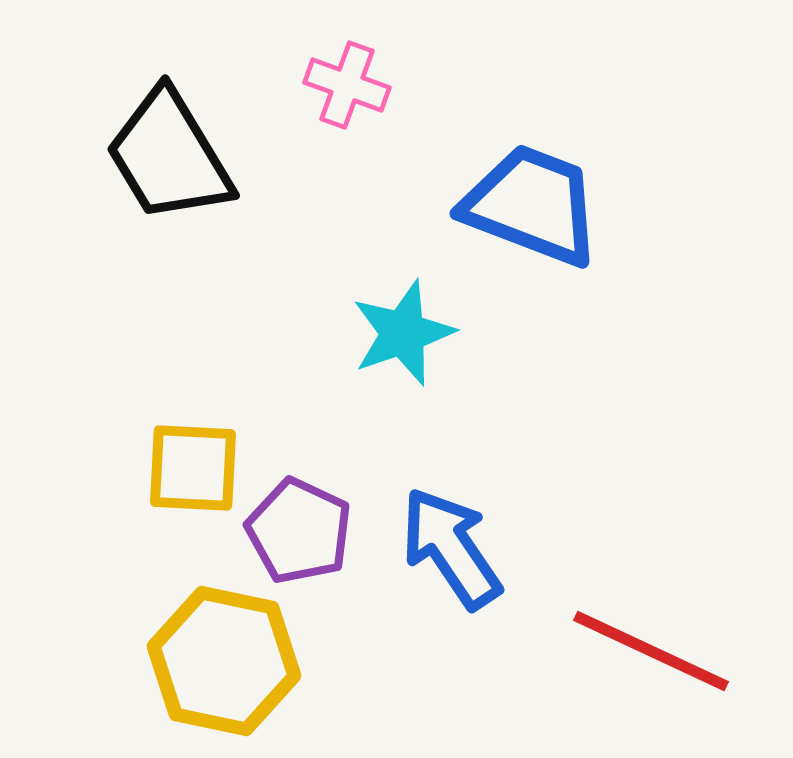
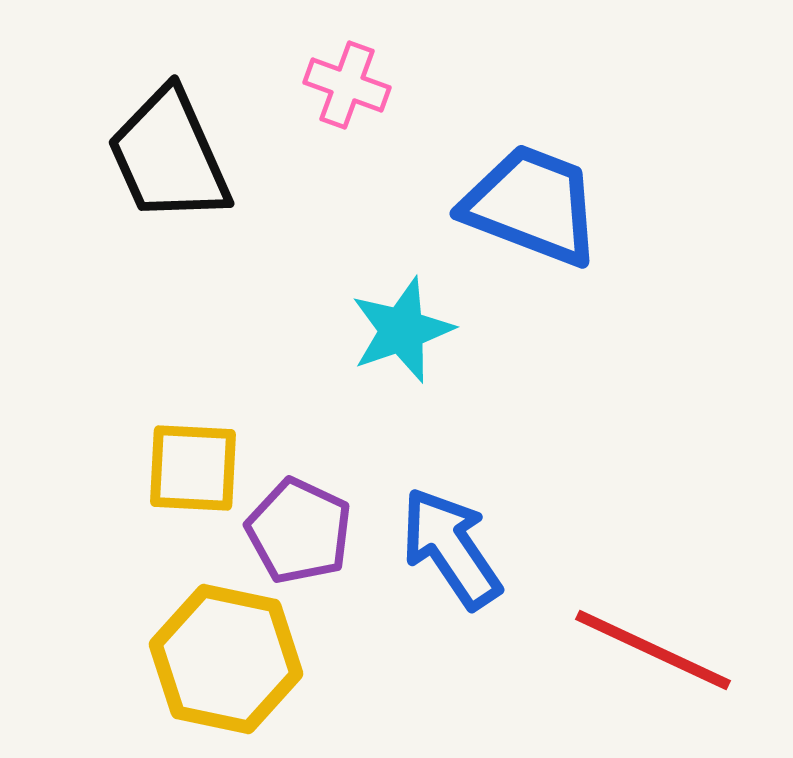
black trapezoid: rotated 7 degrees clockwise
cyan star: moved 1 px left, 3 px up
red line: moved 2 px right, 1 px up
yellow hexagon: moved 2 px right, 2 px up
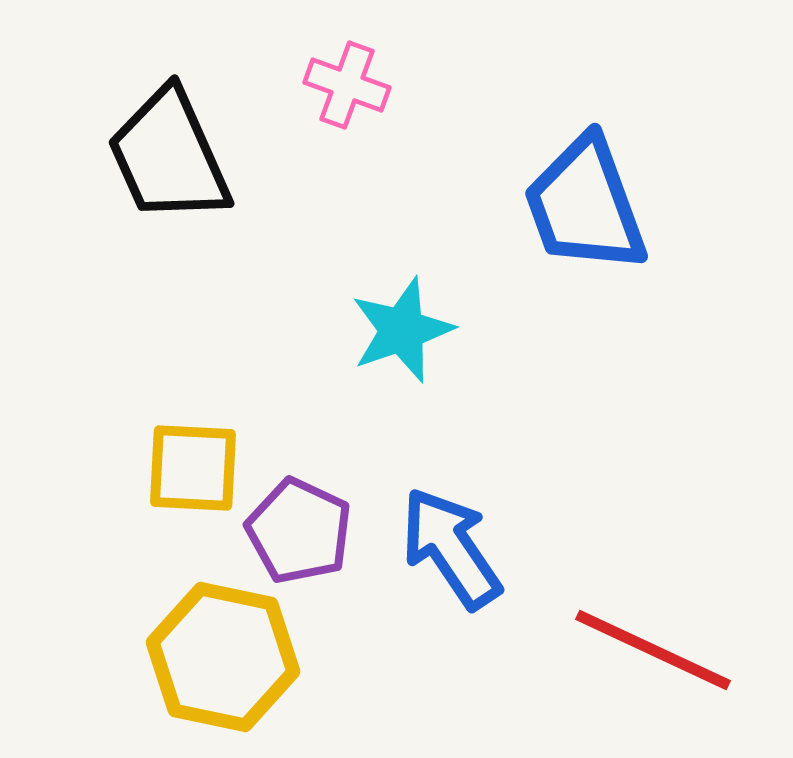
blue trapezoid: moved 53 px right; rotated 131 degrees counterclockwise
yellow hexagon: moved 3 px left, 2 px up
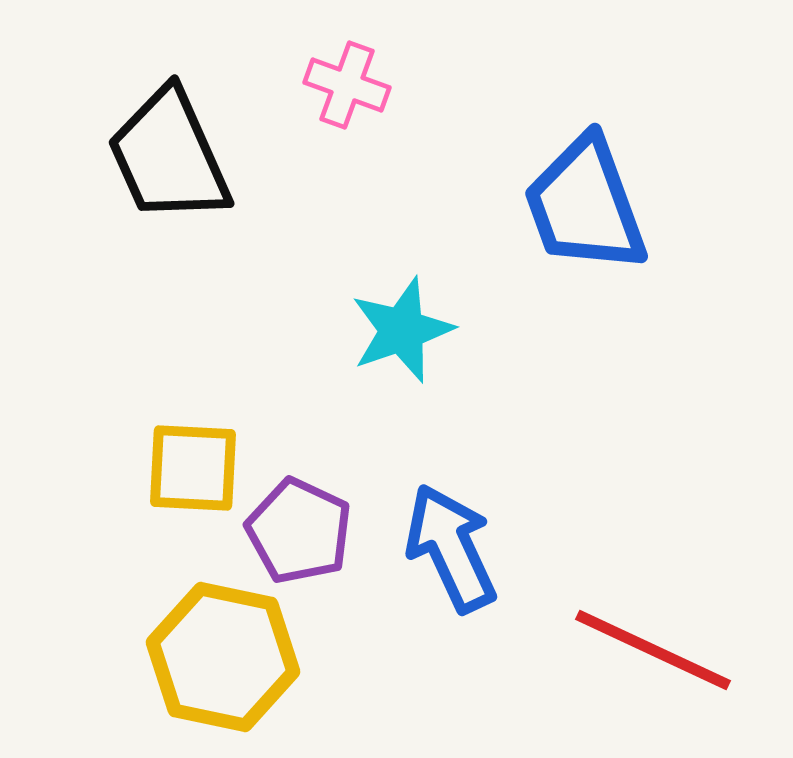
blue arrow: rotated 9 degrees clockwise
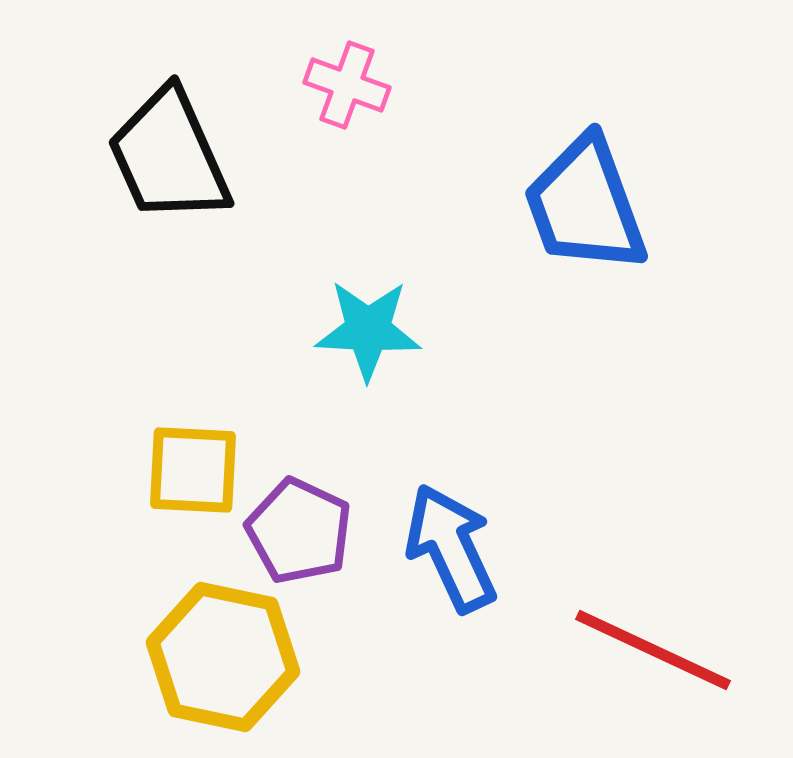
cyan star: moved 34 px left; rotated 22 degrees clockwise
yellow square: moved 2 px down
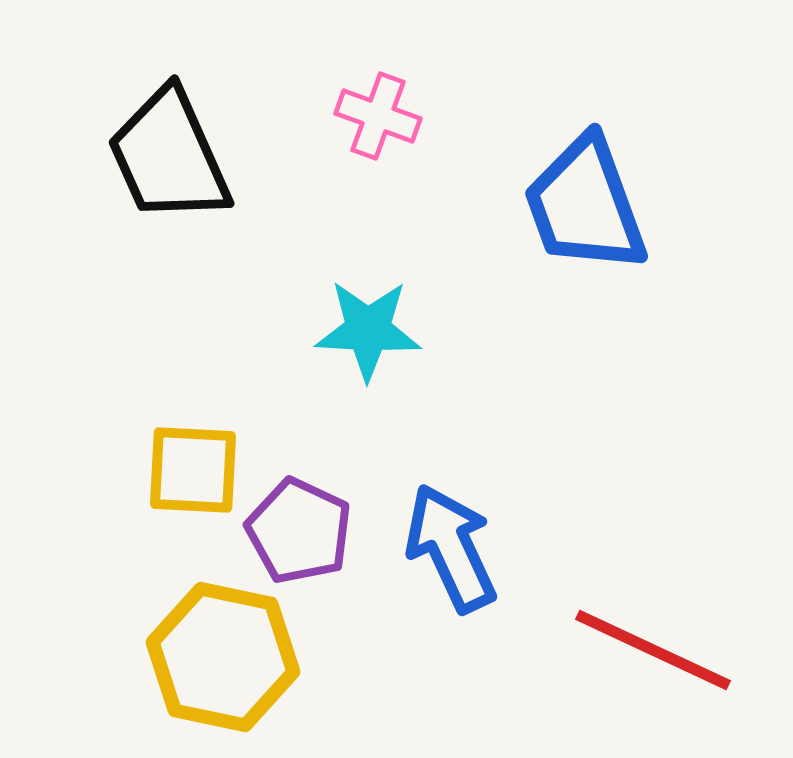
pink cross: moved 31 px right, 31 px down
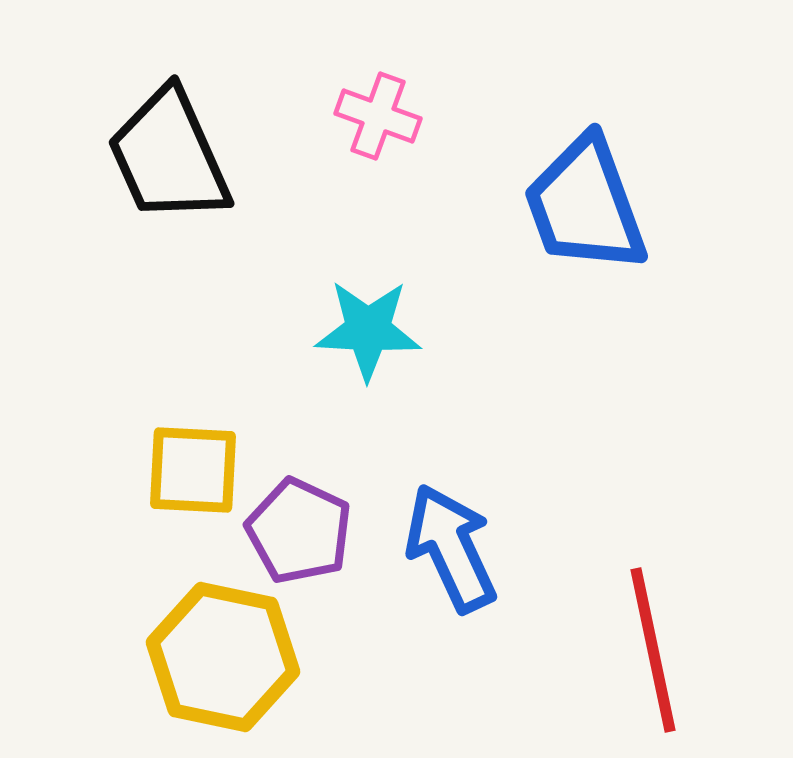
red line: rotated 53 degrees clockwise
